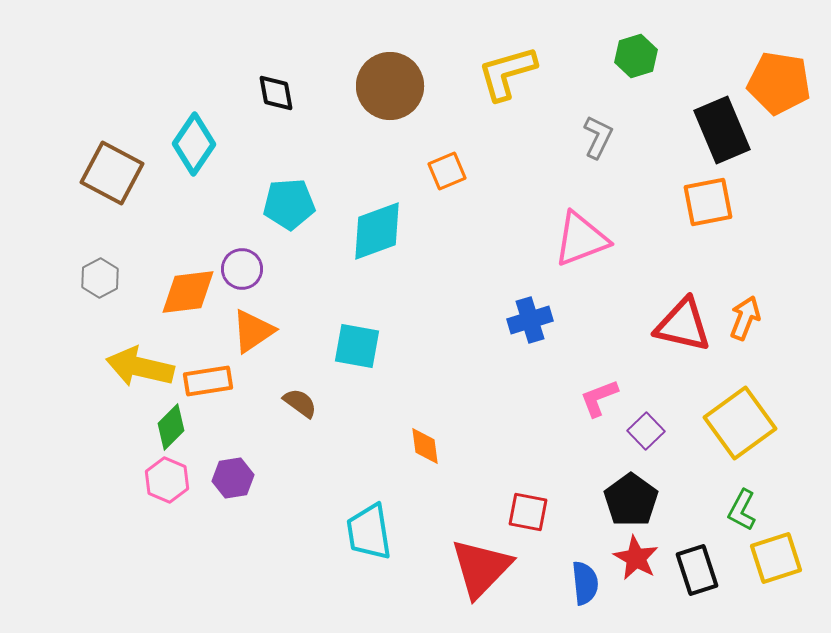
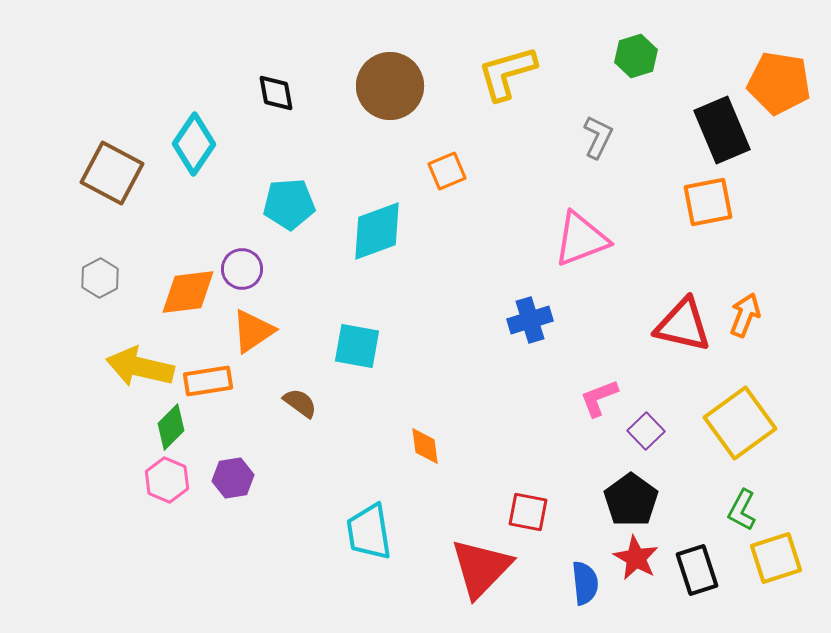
orange arrow at (745, 318): moved 3 px up
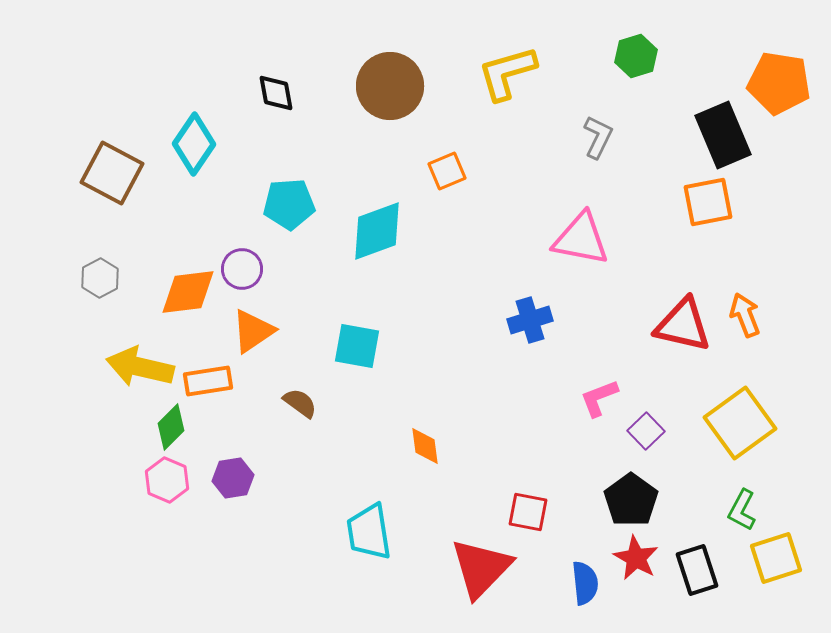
black rectangle at (722, 130): moved 1 px right, 5 px down
pink triangle at (581, 239): rotated 32 degrees clockwise
orange arrow at (745, 315): rotated 42 degrees counterclockwise
